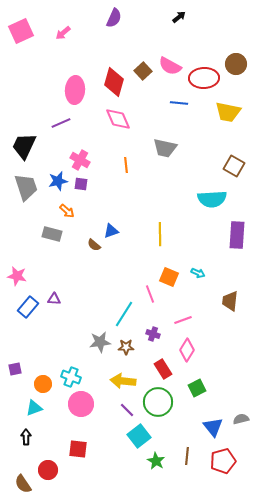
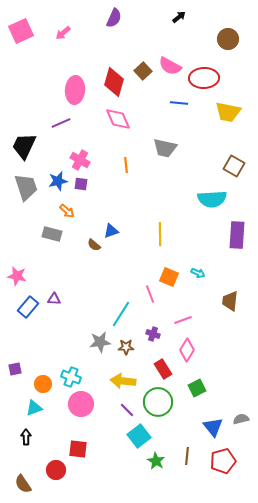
brown circle at (236, 64): moved 8 px left, 25 px up
cyan line at (124, 314): moved 3 px left
red circle at (48, 470): moved 8 px right
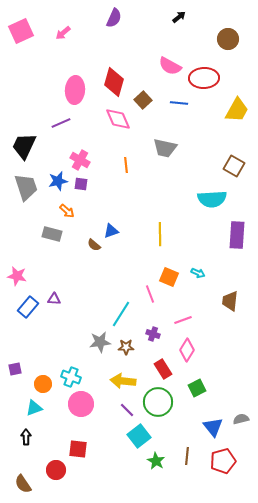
brown square at (143, 71): moved 29 px down
yellow trapezoid at (228, 112): moved 9 px right, 2 px up; rotated 72 degrees counterclockwise
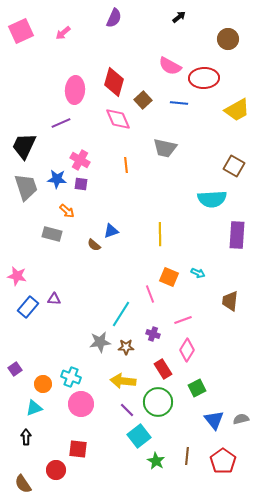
yellow trapezoid at (237, 110): rotated 32 degrees clockwise
blue star at (58, 181): moved 1 px left, 2 px up; rotated 18 degrees clockwise
purple square at (15, 369): rotated 24 degrees counterclockwise
blue triangle at (213, 427): moved 1 px right, 7 px up
red pentagon at (223, 461): rotated 20 degrees counterclockwise
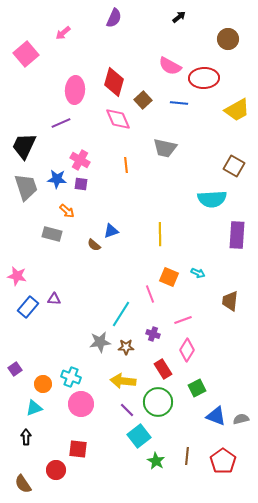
pink square at (21, 31): moved 5 px right, 23 px down; rotated 15 degrees counterclockwise
blue triangle at (214, 420): moved 2 px right, 4 px up; rotated 30 degrees counterclockwise
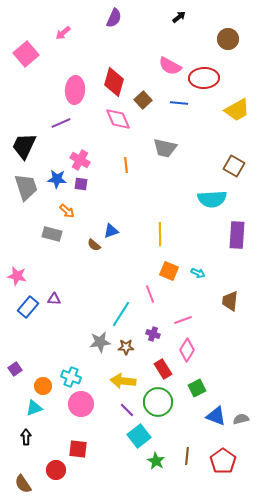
orange square at (169, 277): moved 6 px up
orange circle at (43, 384): moved 2 px down
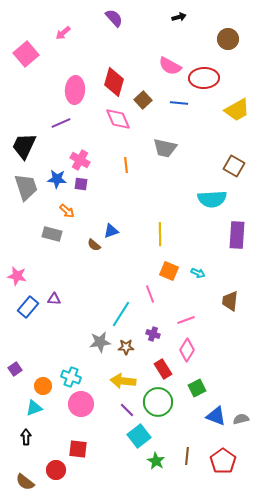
black arrow at (179, 17): rotated 24 degrees clockwise
purple semicircle at (114, 18): rotated 66 degrees counterclockwise
pink line at (183, 320): moved 3 px right
brown semicircle at (23, 484): moved 2 px right, 2 px up; rotated 18 degrees counterclockwise
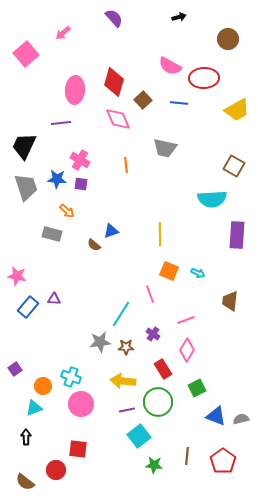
purple line at (61, 123): rotated 18 degrees clockwise
purple cross at (153, 334): rotated 16 degrees clockwise
purple line at (127, 410): rotated 56 degrees counterclockwise
green star at (156, 461): moved 2 px left, 4 px down; rotated 24 degrees counterclockwise
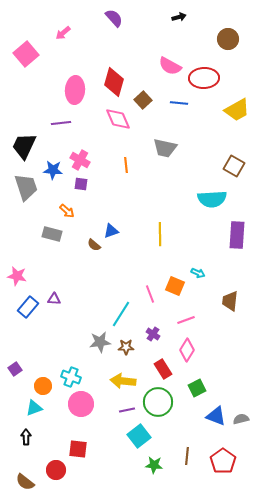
blue star at (57, 179): moved 4 px left, 9 px up
orange square at (169, 271): moved 6 px right, 15 px down
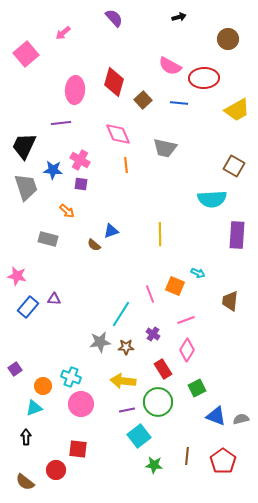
pink diamond at (118, 119): moved 15 px down
gray rectangle at (52, 234): moved 4 px left, 5 px down
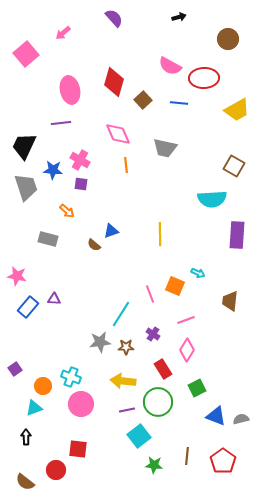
pink ellipse at (75, 90): moved 5 px left; rotated 16 degrees counterclockwise
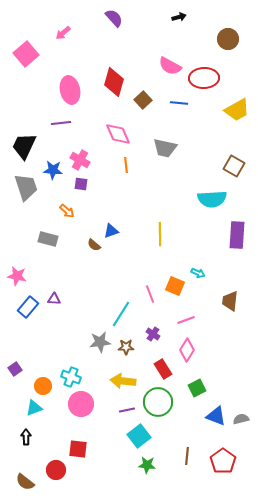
green star at (154, 465): moved 7 px left
